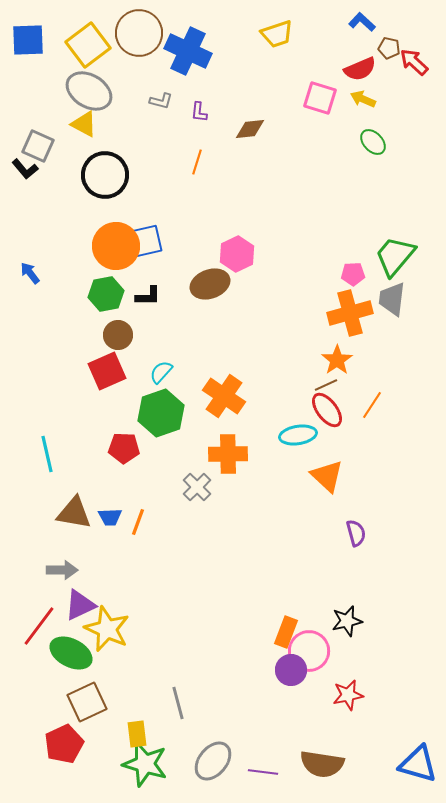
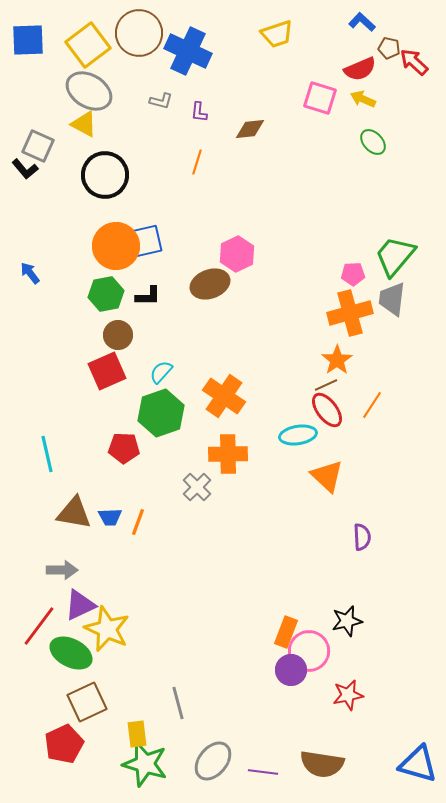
purple semicircle at (356, 533): moved 6 px right, 4 px down; rotated 12 degrees clockwise
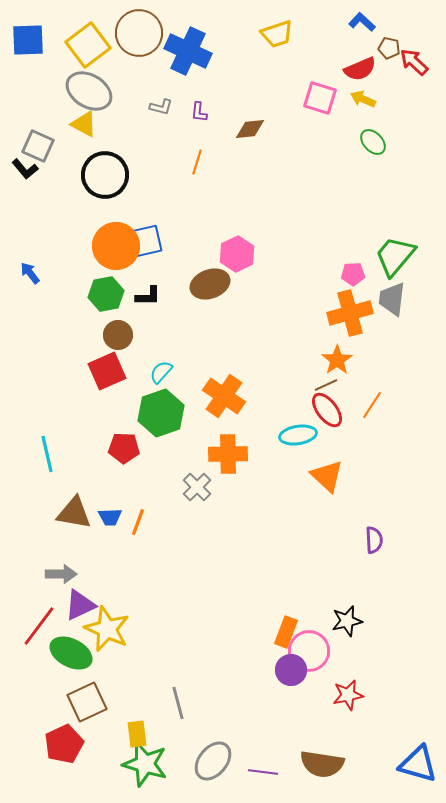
gray L-shape at (161, 101): moved 6 px down
purple semicircle at (362, 537): moved 12 px right, 3 px down
gray arrow at (62, 570): moved 1 px left, 4 px down
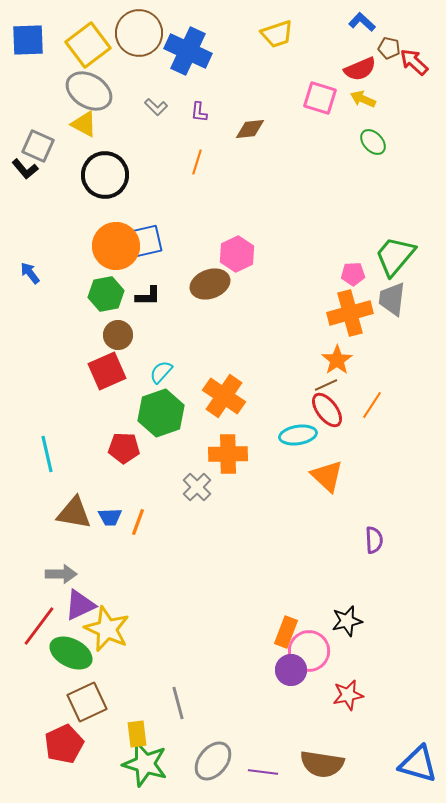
gray L-shape at (161, 107): moved 5 px left; rotated 30 degrees clockwise
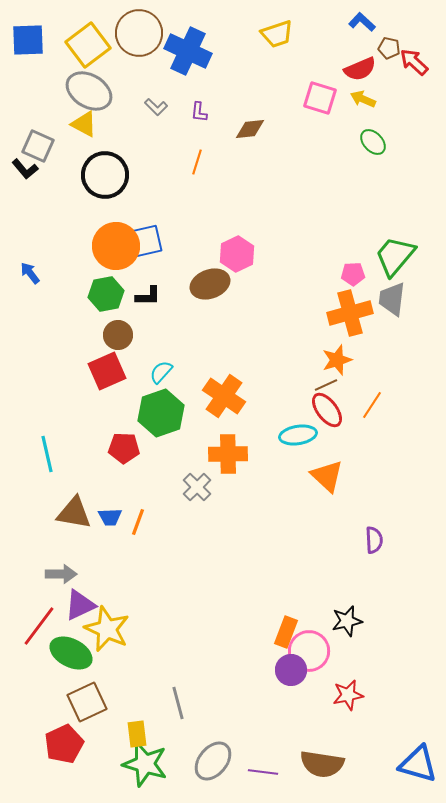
orange star at (337, 360): rotated 16 degrees clockwise
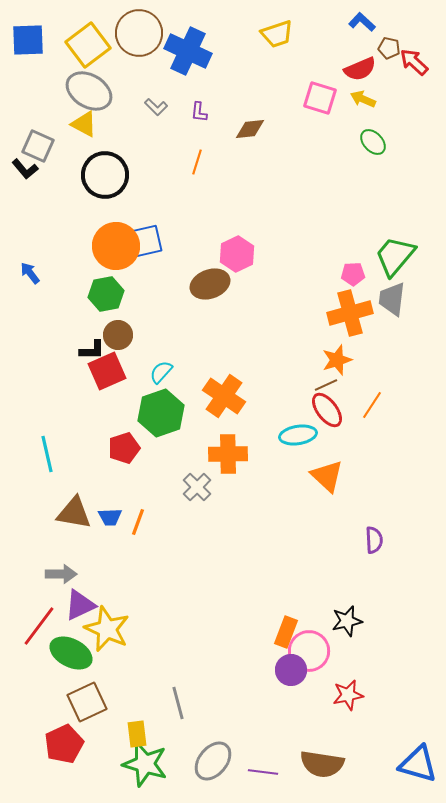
black L-shape at (148, 296): moved 56 px left, 54 px down
red pentagon at (124, 448): rotated 20 degrees counterclockwise
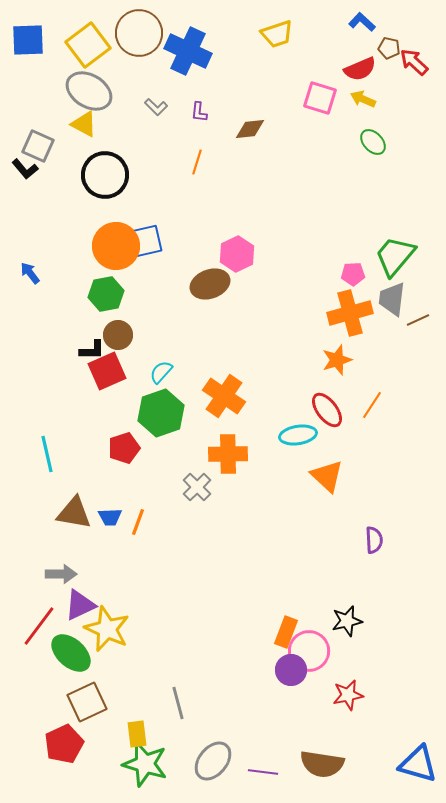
brown line at (326, 385): moved 92 px right, 65 px up
green ellipse at (71, 653): rotated 15 degrees clockwise
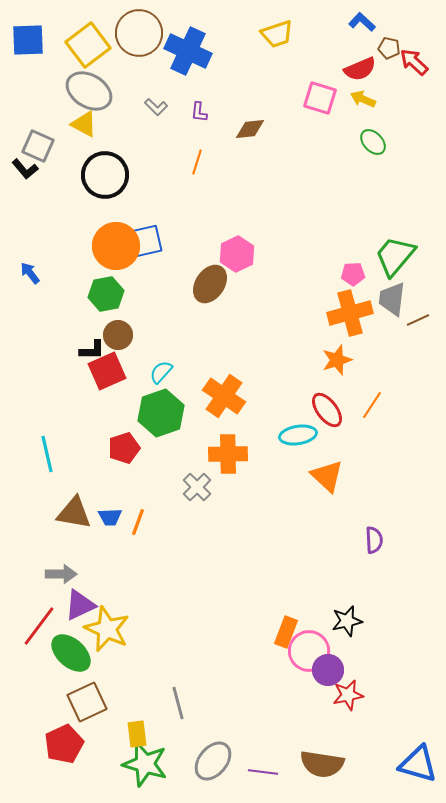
brown ellipse at (210, 284): rotated 36 degrees counterclockwise
purple circle at (291, 670): moved 37 px right
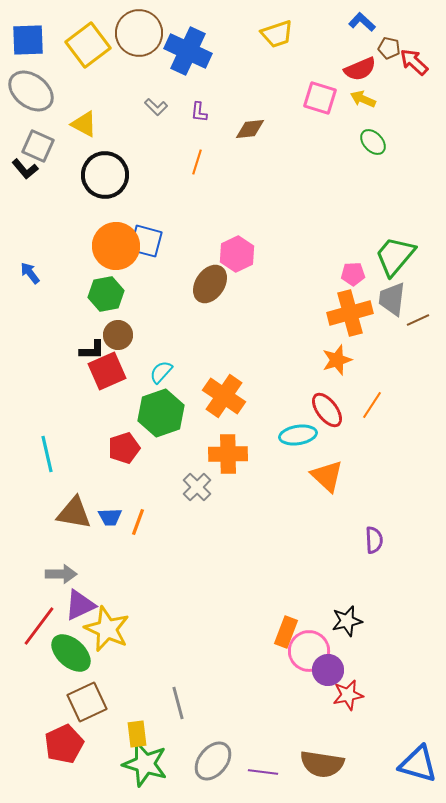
gray ellipse at (89, 91): moved 58 px left; rotated 6 degrees clockwise
blue square at (146, 241): rotated 28 degrees clockwise
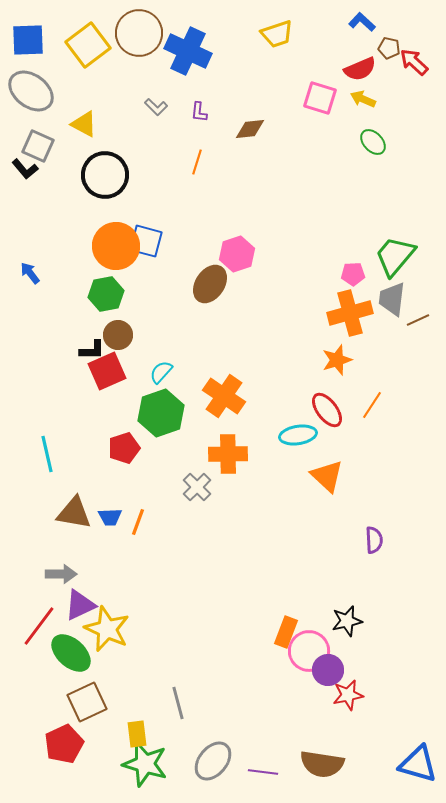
pink hexagon at (237, 254): rotated 8 degrees clockwise
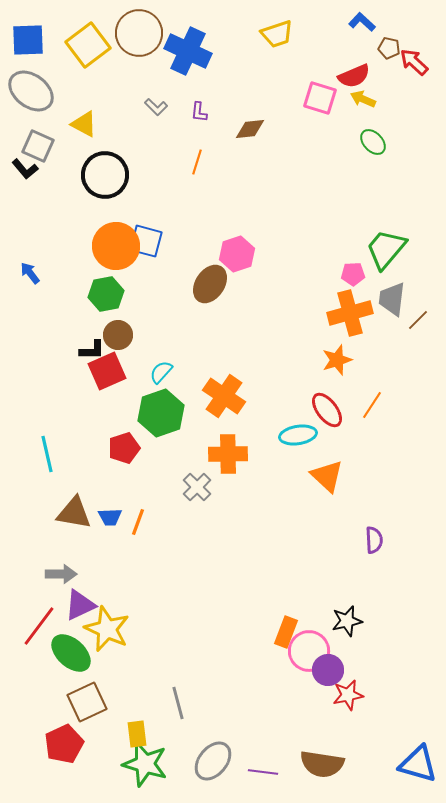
red semicircle at (360, 69): moved 6 px left, 7 px down
green trapezoid at (395, 256): moved 9 px left, 7 px up
brown line at (418, 320): rotated 20 degrees counterclockwise
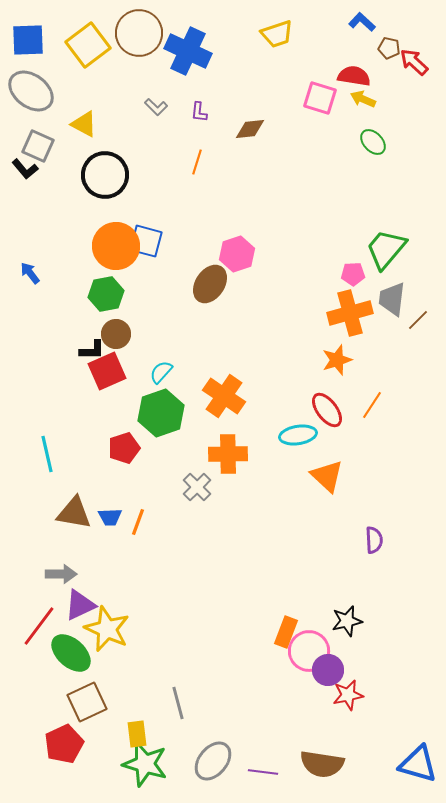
red semicircle at (354, 76): rotated 148 degrees counterclockwise
brown circle at (118, 335): moved 2 px left, 1 px up
